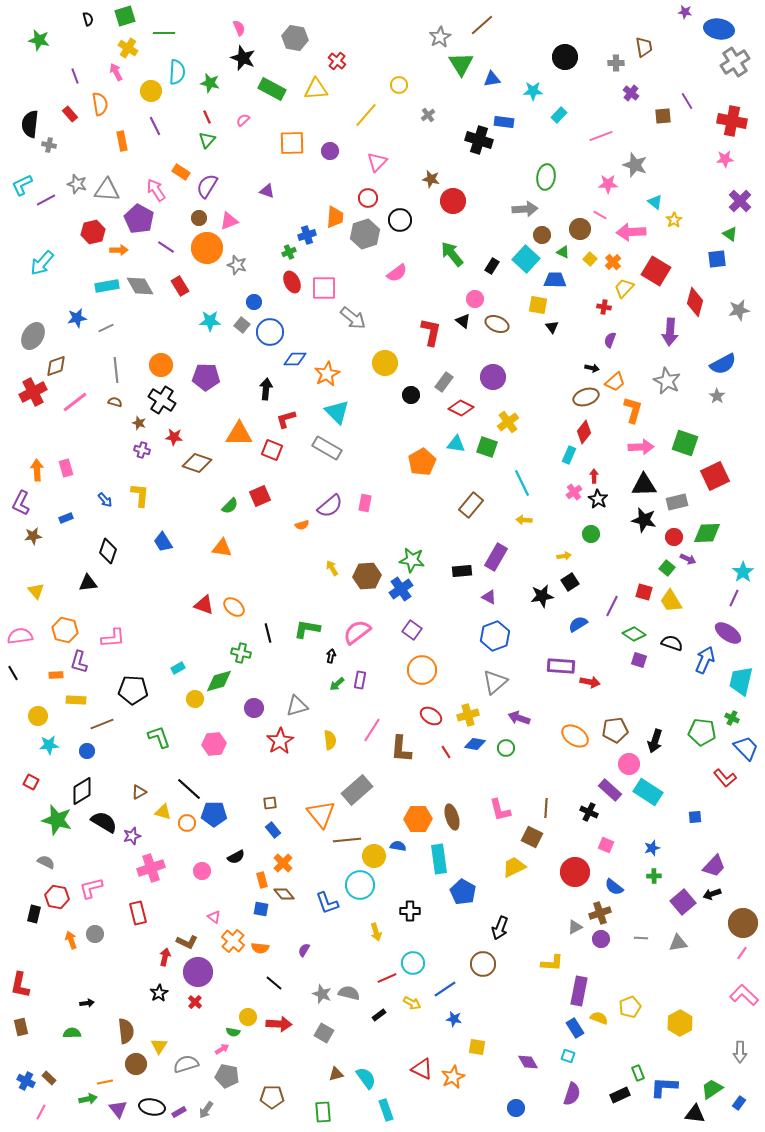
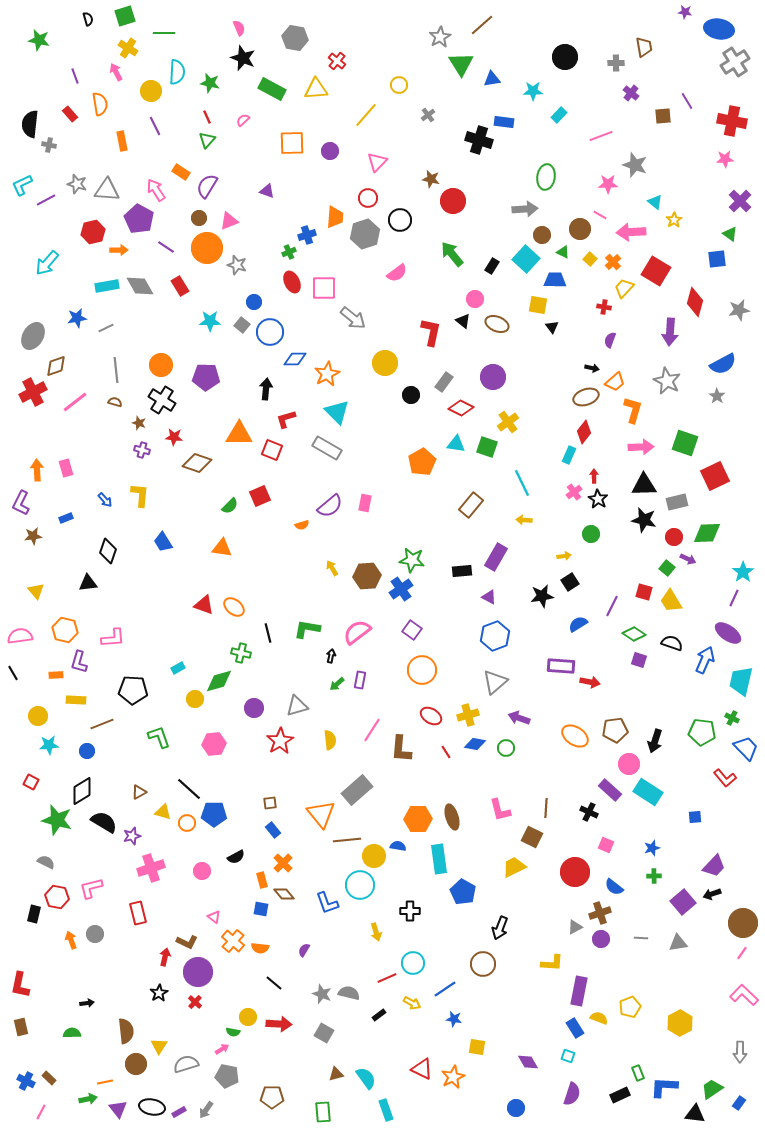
cyan arrow at (42, 263): moved 5 px right
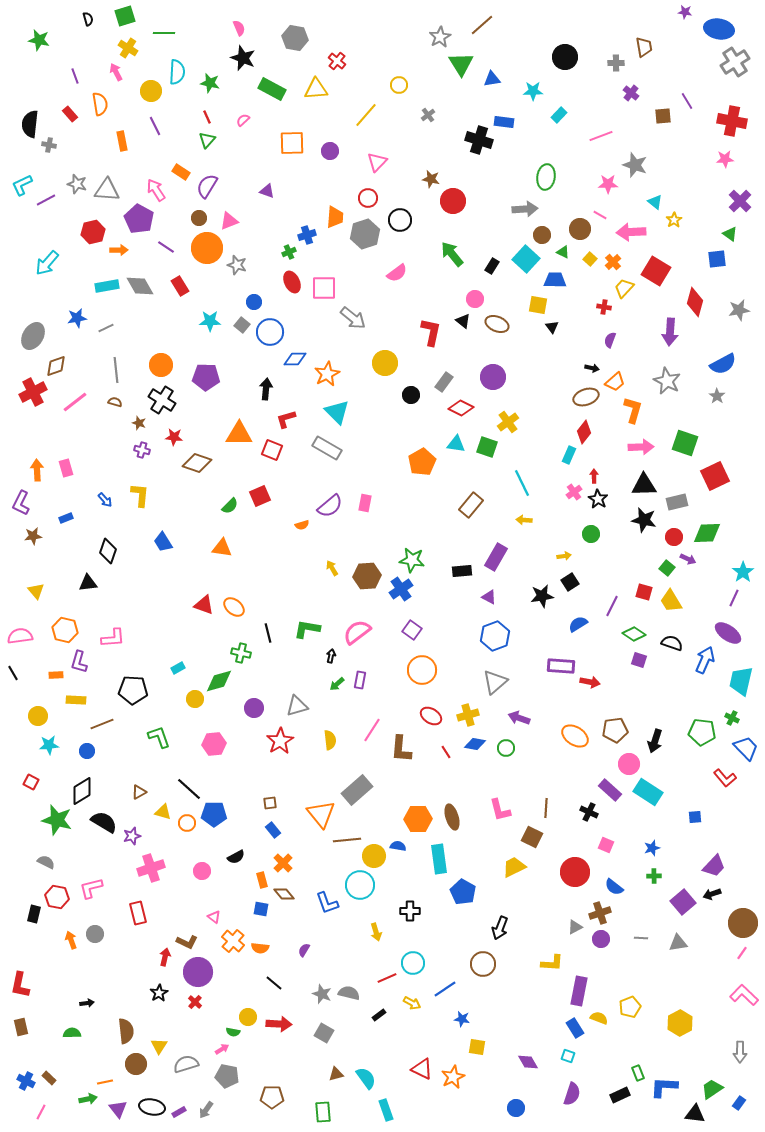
blue star at (454, 1019): moved 8 px right
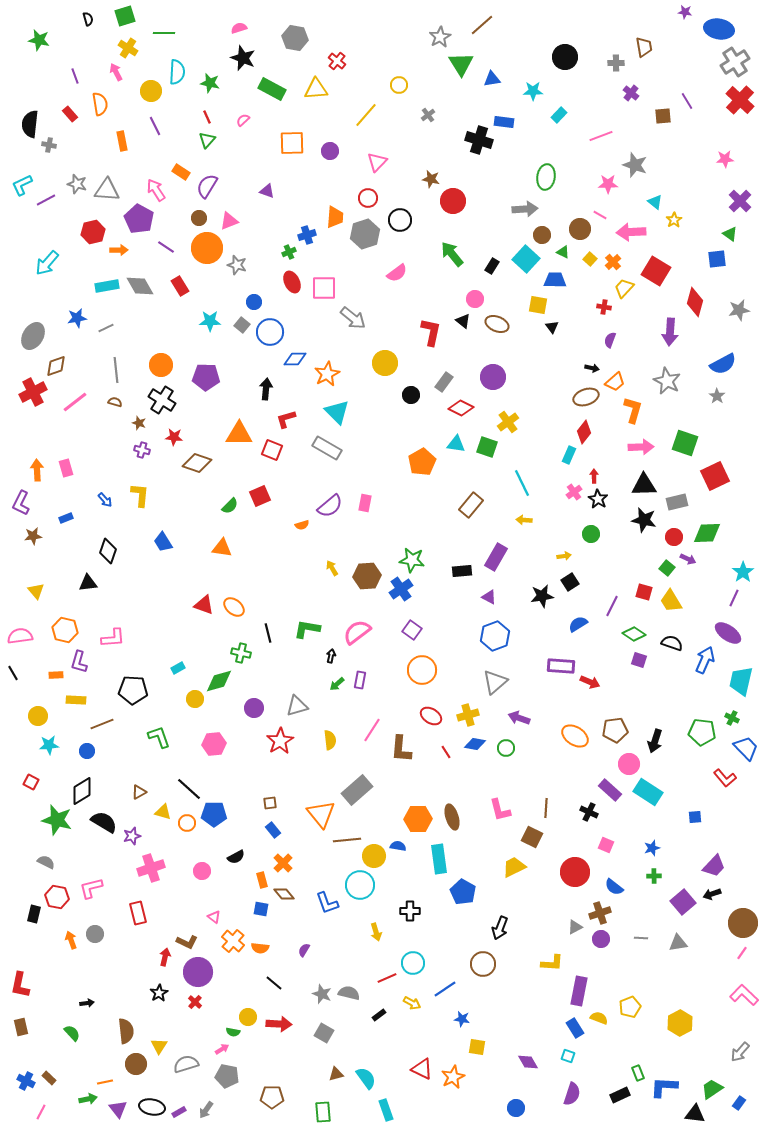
pink semicircle at (239, 28): rotated 84 degrees counterclockwise
red cross at (732, 121): moved 8 px right, 21 px up; rotated 32 degrees clockwise
red arrow at (590, 682): rotated 12 degrees clockwise
green semicircle at (72, 1033): rotated 48 degrees clockwise
gray arrow at (740, 1052): rotated 40 degrees clockwise
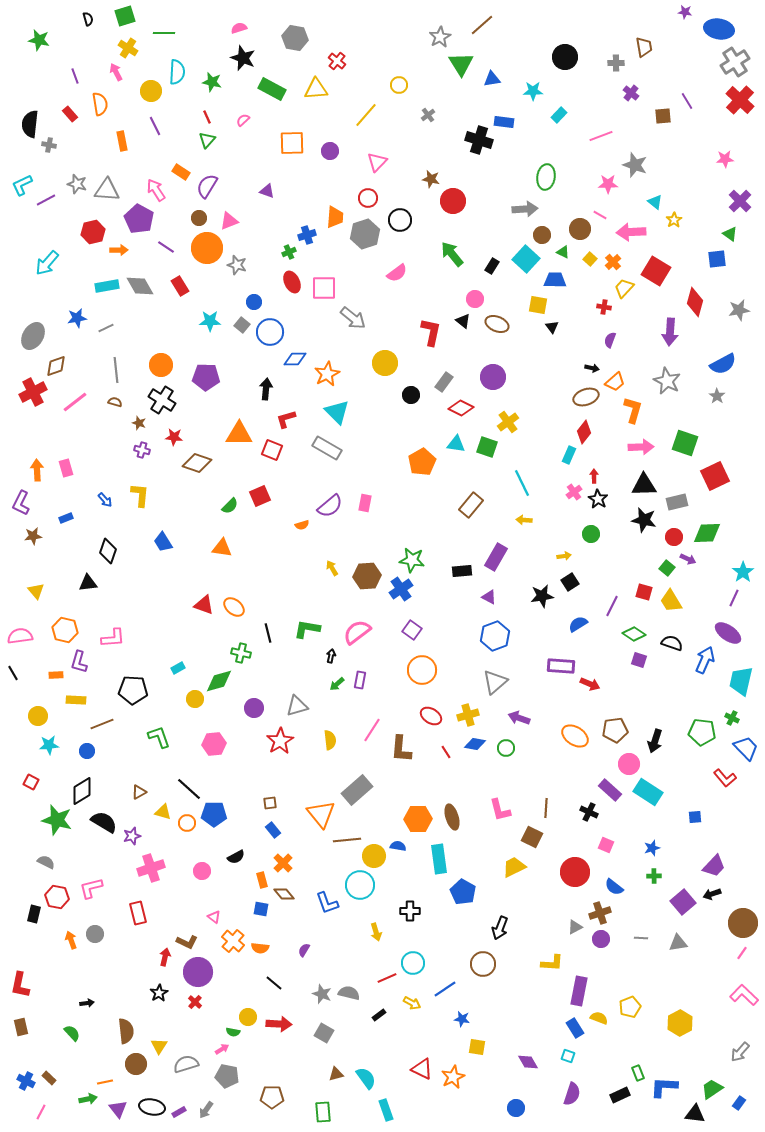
green star at (210, 83): moved 2 px right, 1 px up
red arrow at (590, 682): moved 2 px down
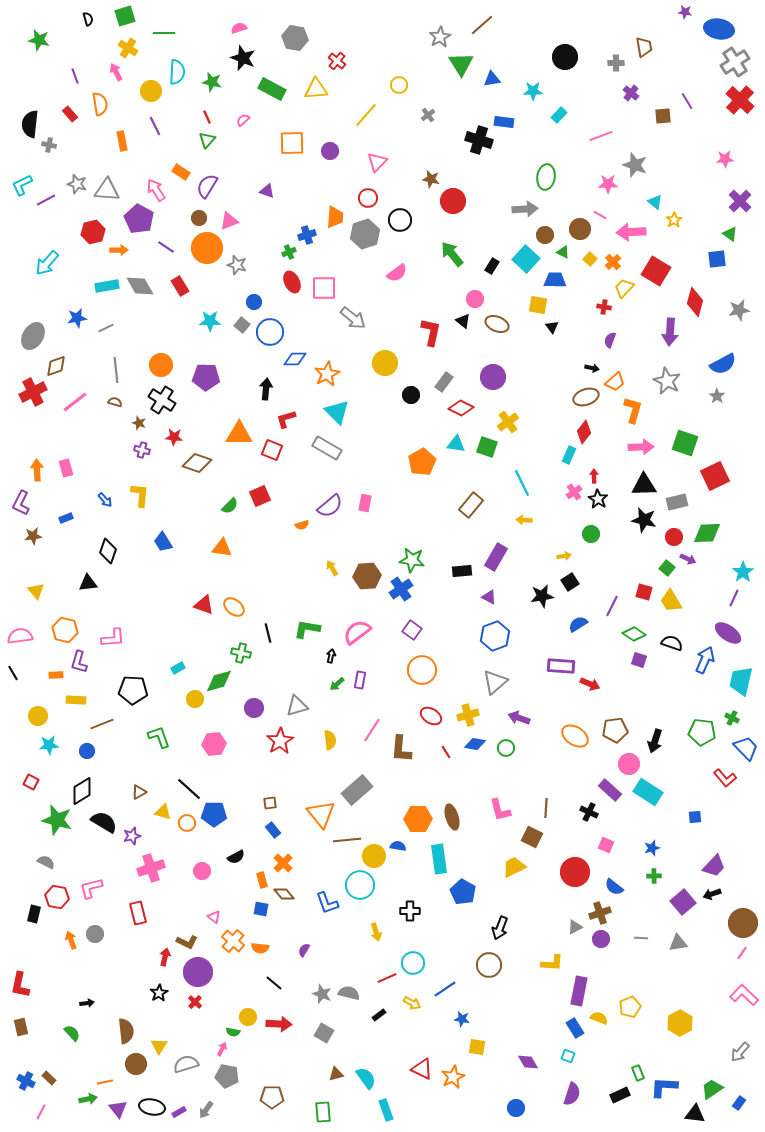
brown circle at (542, 235): moved 3 px right
brown circle at (483, 964): moved 6 px right, 1 px down
pink arrow at (222, 1049): rotated 32 degrees counterclockwise
